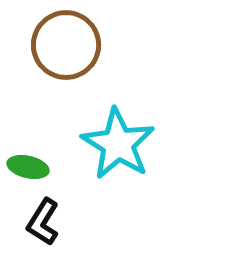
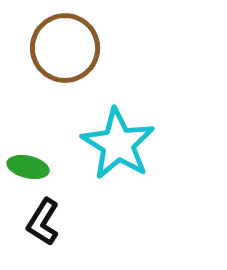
brown circle: moved 1 px left, 3 px down
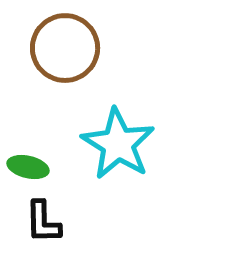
black L-shape: rotated 33 degrees counterclockwise
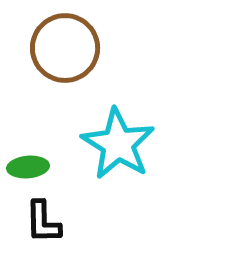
green ellipse: rotated 18 degrees counterclockwise
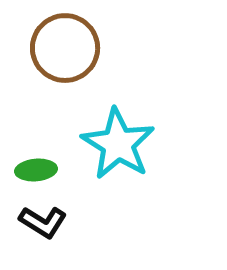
green ellipse: moved 8 px right, 3 px down
black L-shape: rotated 57 degrees counterclockwise
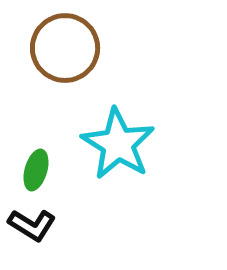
green ellipse: rotated 69 degrees counterclockwise
black L-shape: moved 11 px left, 3 px down
